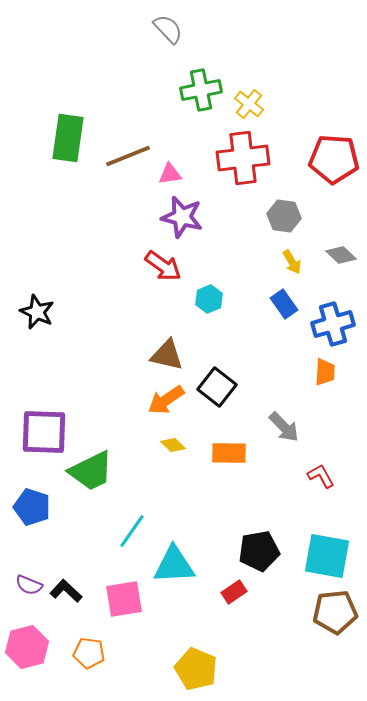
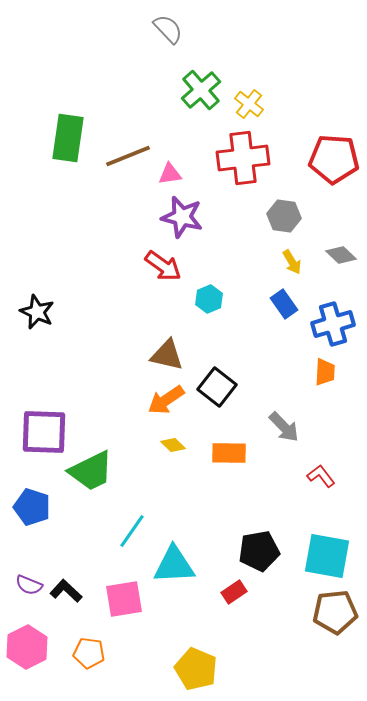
green cross: rotated 30 degrees counterclockwise
red L-shape: rotated 8 degrees counterclockwise
pink hexagon: rotated 12 degrees counterclockwise
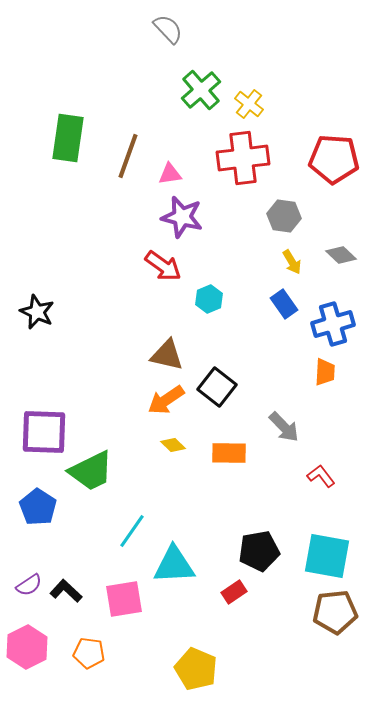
brown line: rotated 48 degrees counterclockwise
blue pentagon: moved 6 px right; rotated 15 degrees clockwise
purple semicircle: rotated 56 degrees counterclockwise
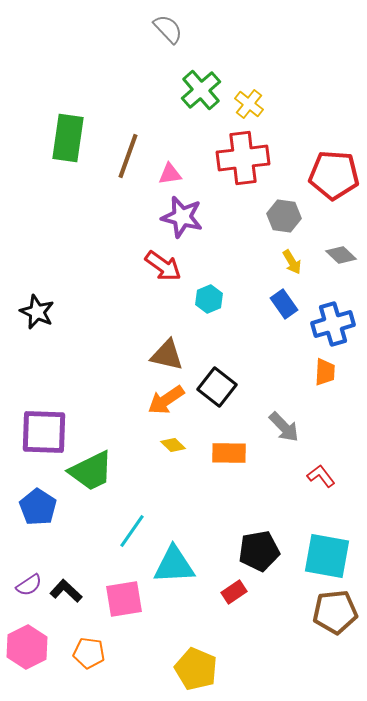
red pentagon: moved 16 px down
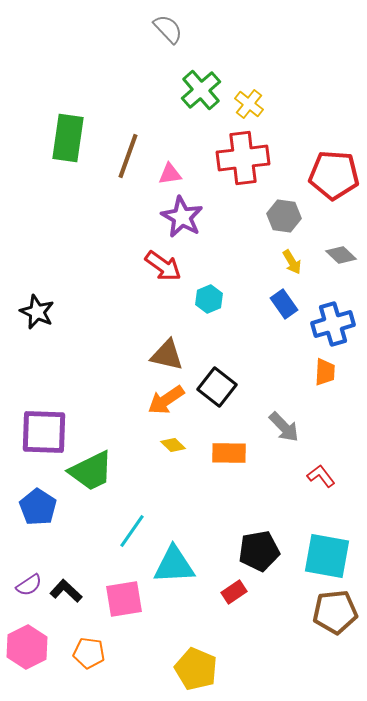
purple star: rotated 15 degrees clockwise
